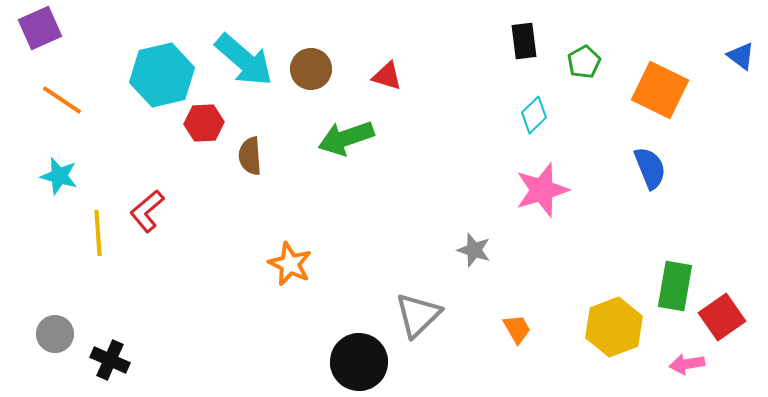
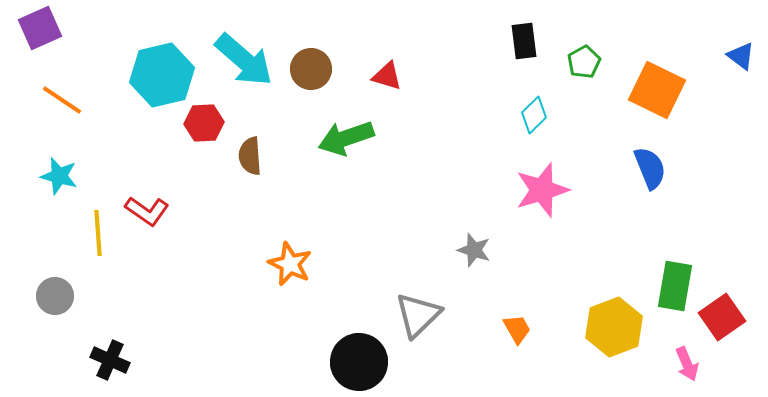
orange square: moved 3 px left
red L-shape: rotated 105 degrees counterclockwise
gray circle: moved 38 px up
pink arrow: rotated 104 degrees counterclockwise
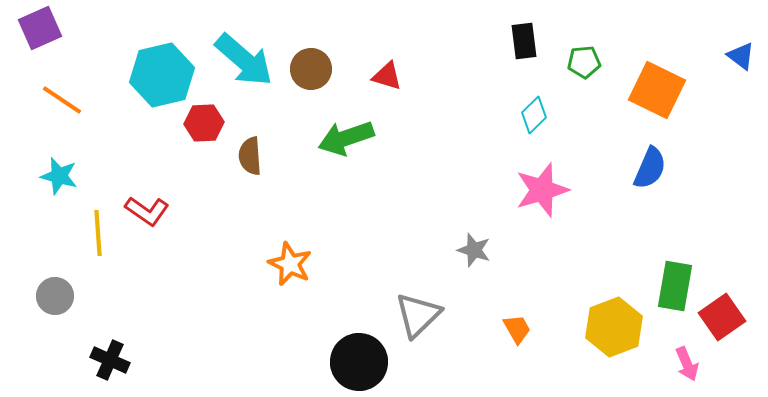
green pentagon: rotated 24 degrees clockwise
blue semicircle: rotated 45 degrees clockwise
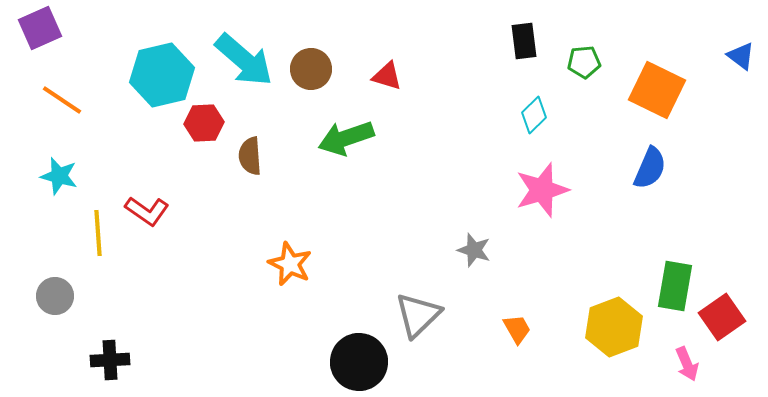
black cross: rotated 27 degrees counterclockwise
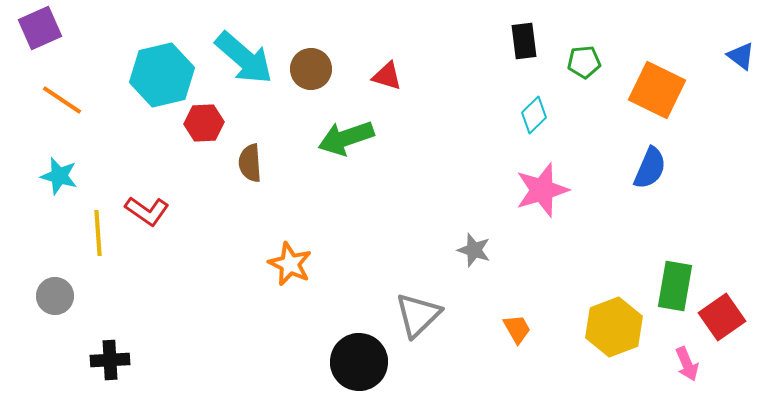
cyan arrow: moved 2 px up
brown semicircle: moved 7 px down
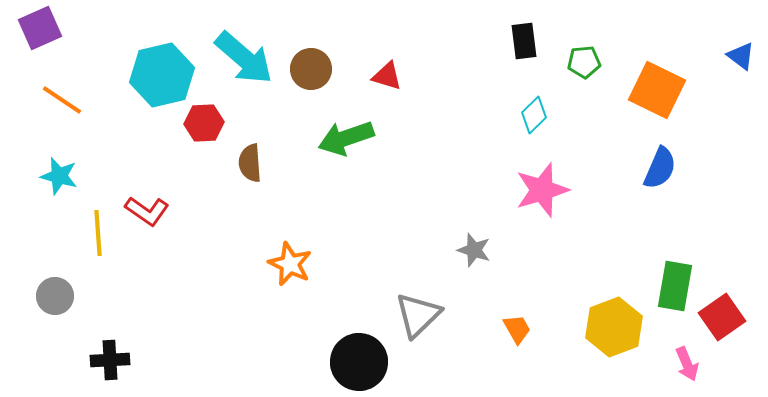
blue semicircle: moved 10 px right
